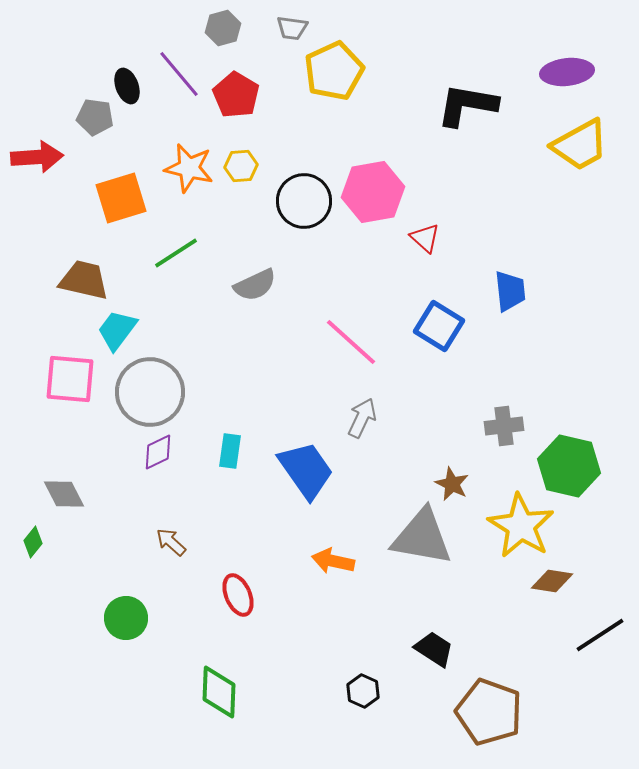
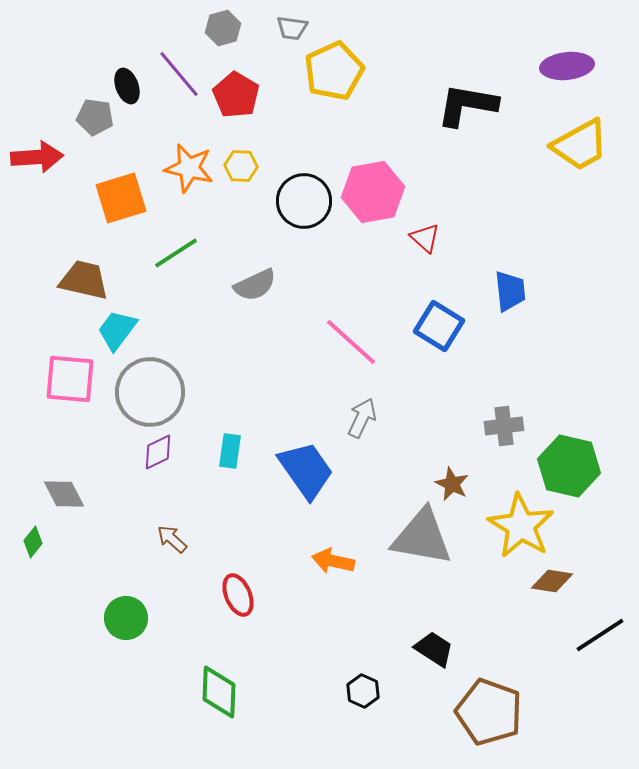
purple ellipse at (567, 72): moved 6 px up
yellow hexagon at (241, 166): rotated 8 degrees clockwise
brown arrow at (171, 542): moved 1 px right, 3 px up
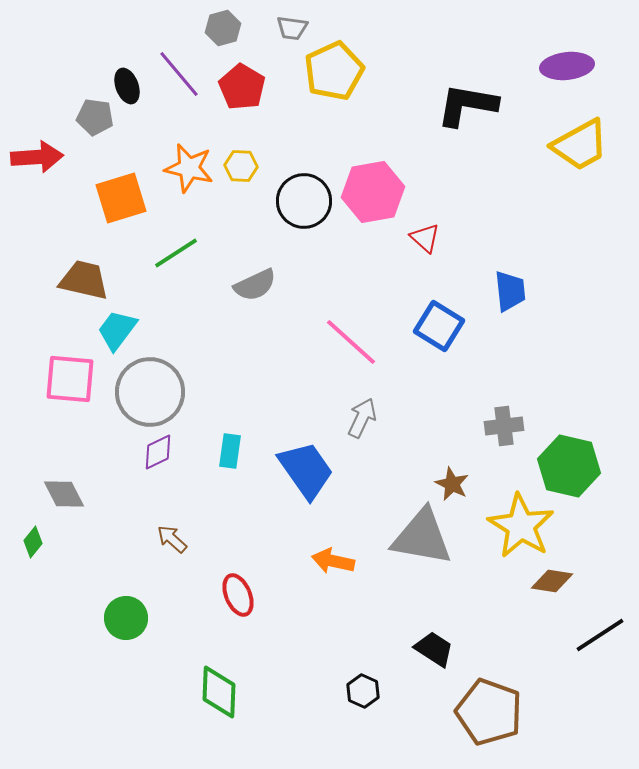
red pentagon at (236, 95): moved 6 px right, 8 px up
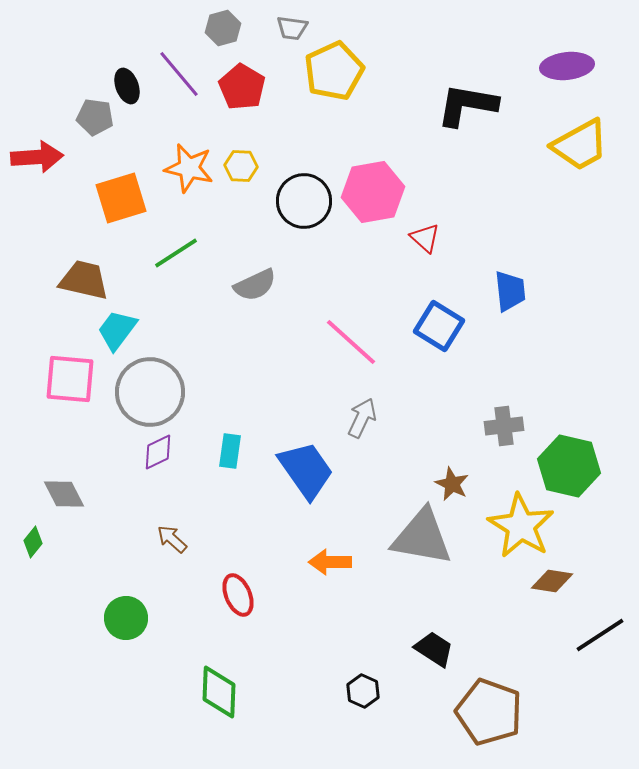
orange arrow at (333, 561): moved 3 px left, 1 px down; rotated 12 degrees counterclockwise
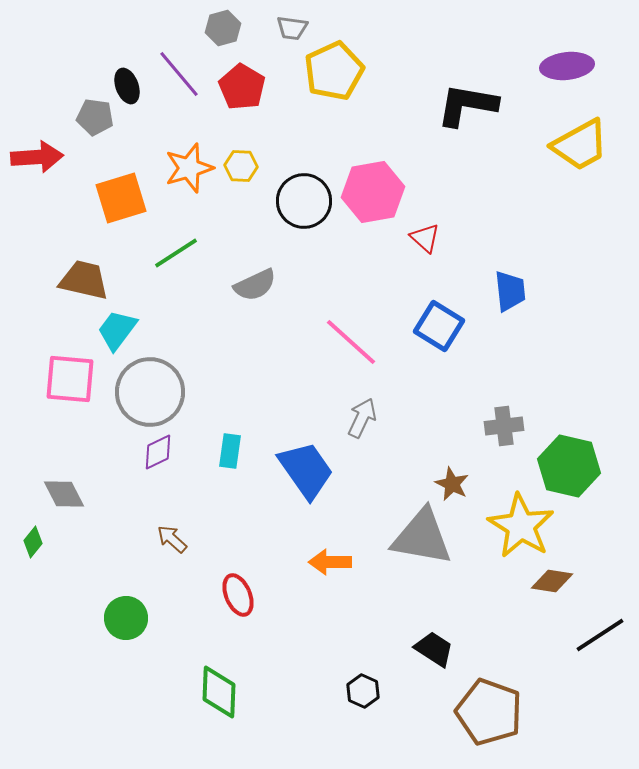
orange star at (189, 168): rotated 30 degrees counterclockwise
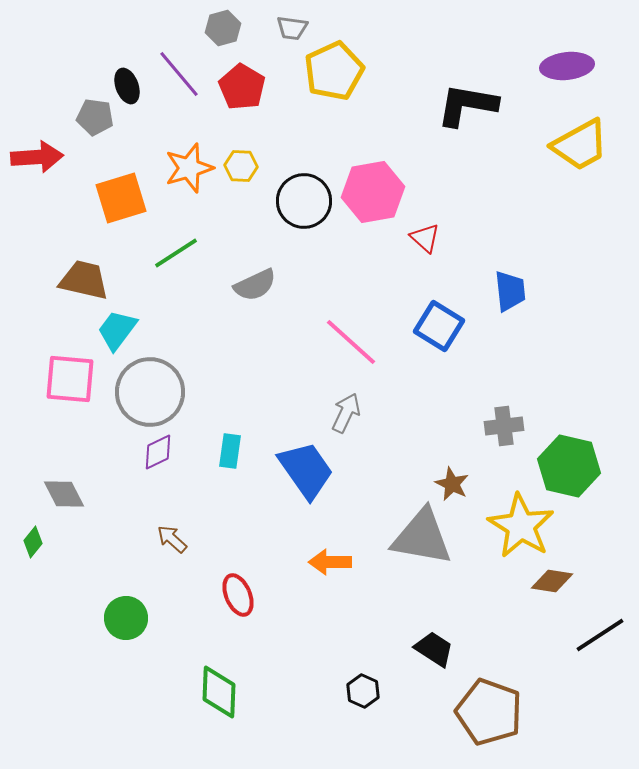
gray arrow at (362, 418): moved 16 px left, 5 px up
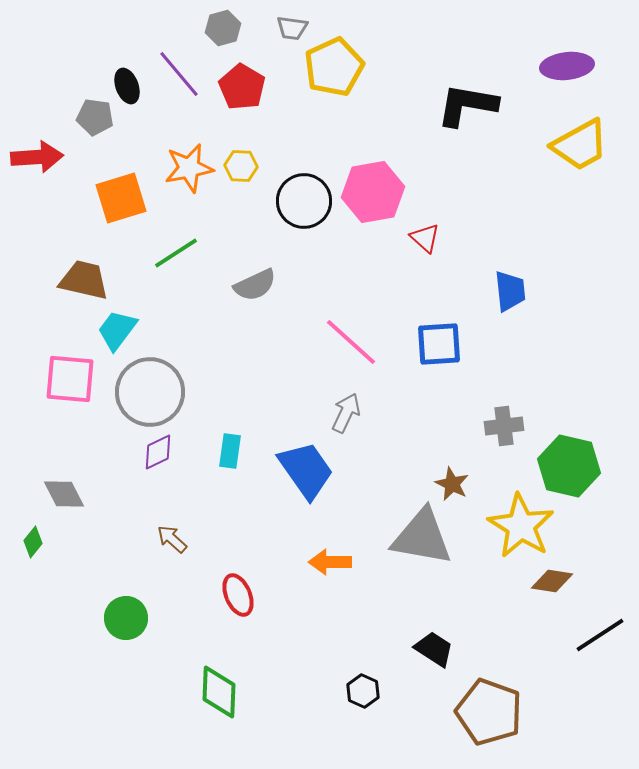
yellow pentagon at (334, 71): moved 4 px up
orange star at (189, 168): rotated 6 degrees clockwise
blue square at (439, 326): moved 18 px down; rotated 36 degrees counterclockwise
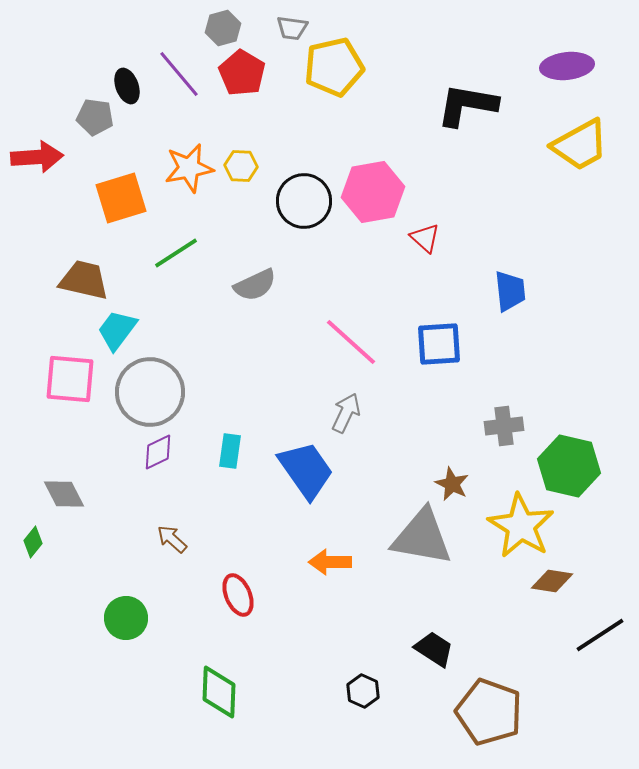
yellow pentagon at (334, 67): rotated 12 degrees clockwise
red pentagon at (242, 87): moved 14 px up
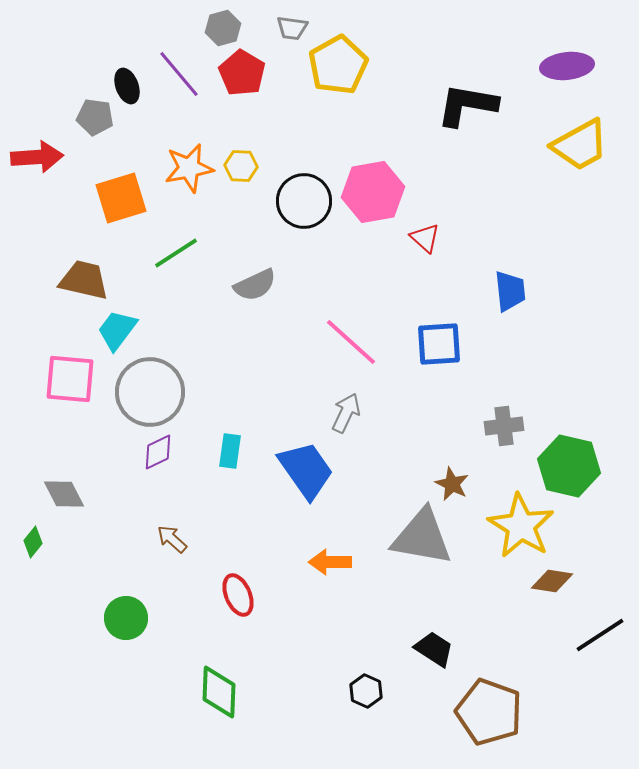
yellow pentagon at (334, 67): moved 4 px right, 2 px up; rotated 16 degrees counterclockwise
black hexagon at (363, 691): moved 3 px right
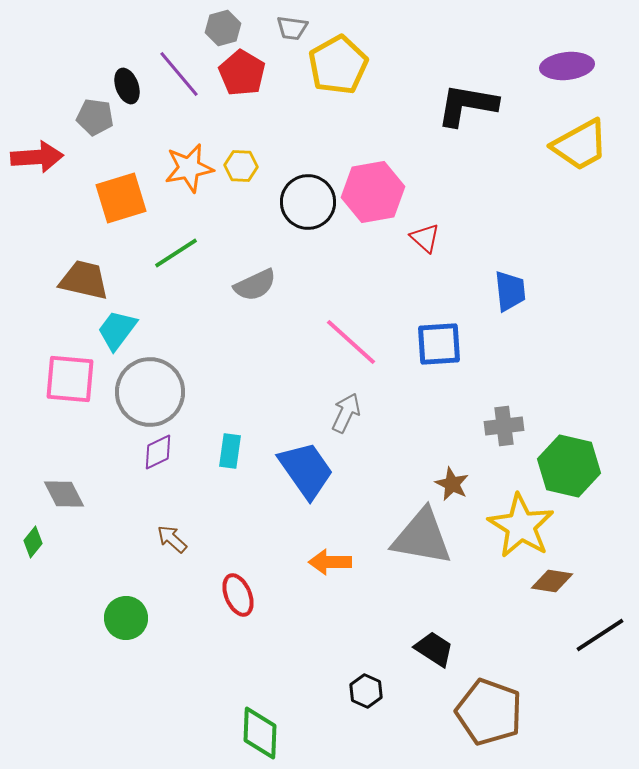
black circle at (304, 201): moved 4 px right, 1 px down
green diamond at (219, 692): moved 41 px right, 41 px down
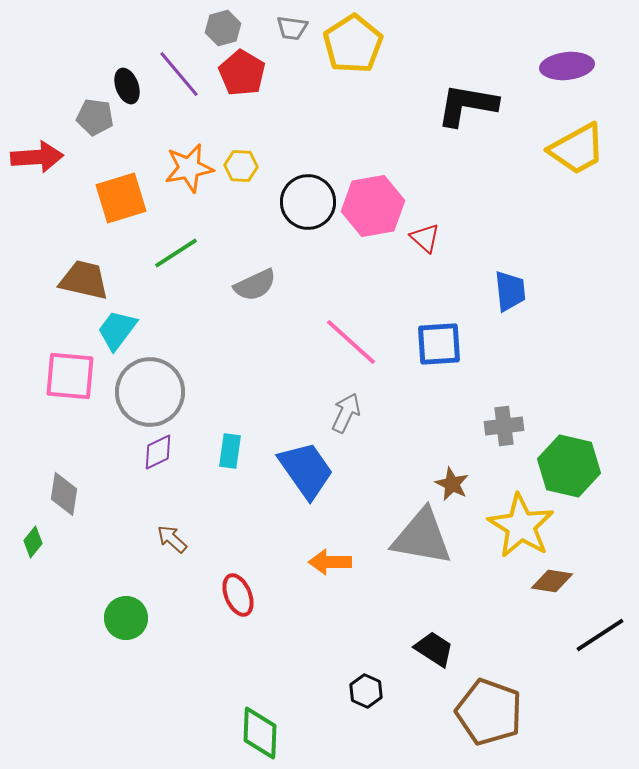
yellow pentagon at (338, 65): moved 15 px right, 21 px up; rotated 4 degrees counterclockwise
yellow trapezoid at (580, 145): moved 3 px left, 4 px down
pink hexagon at (373, 192): moved 14 px down
pink square at (70, 379): moved 3 px up
gray diamond at (64, 494): rotated 36 degrees clockwise
